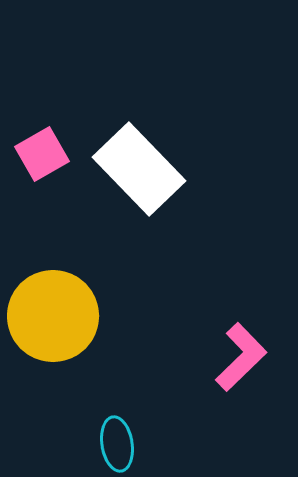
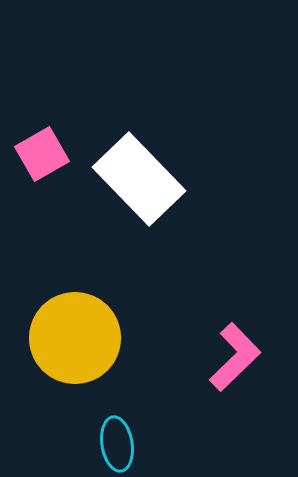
white rectangle: moved 10 px down
yellow circle: moved 22 px right, 22 px down
pink L-shape: moved 6 px left
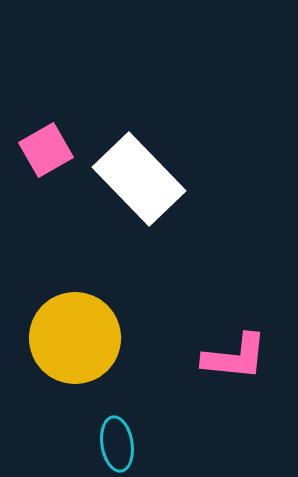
pink square: moved 4 px right, 4 px up
pink L-shape: rotated 50 degrees clockwise
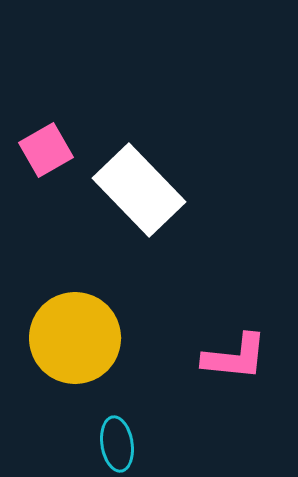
white rectangle: moved 11 px down
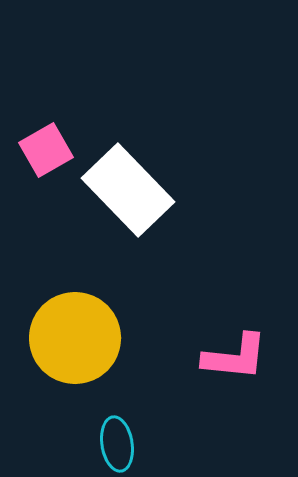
white rectangle: moved 11 px left
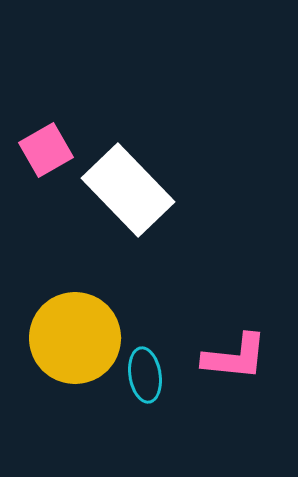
cyan ellipse: moved 28 px right, 69 px up
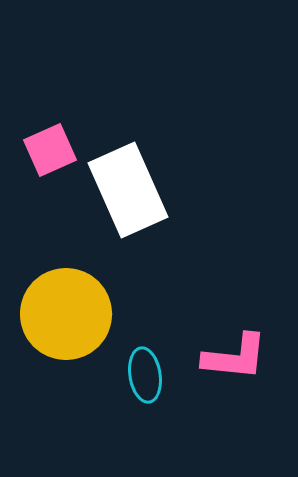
pink square: moved 4 px right; rotated 6 degrees clockwise
white rectangle: rotated 20 degrees clockwise
yellow circle: moved 9 px left, 24 px up
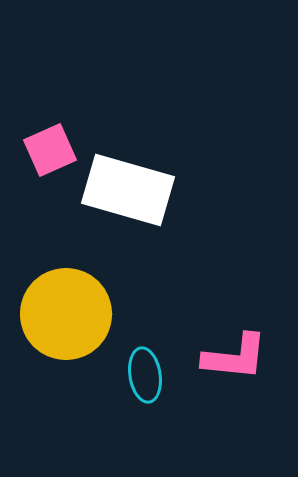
white rectangle: rotated 50 degrees counterclockwise
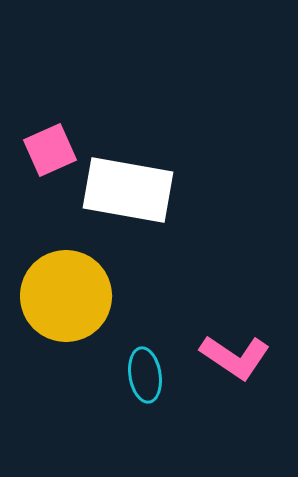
white rectangle: rotated 6 degrees counterclockwise
yellow circle: moved 18 px up
pink L-shape: rotated 28 degrees clockwise
